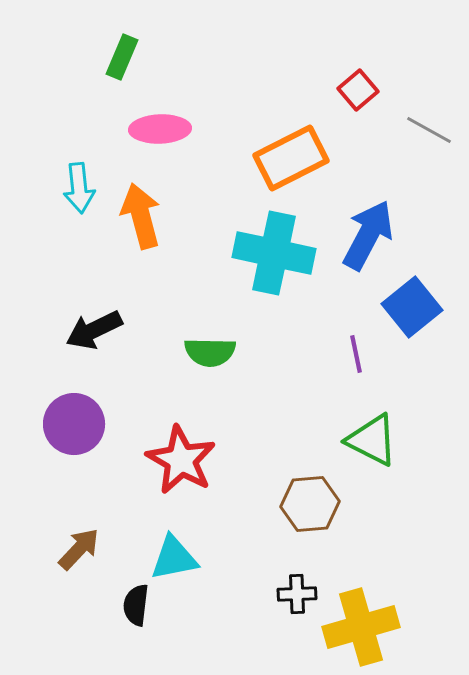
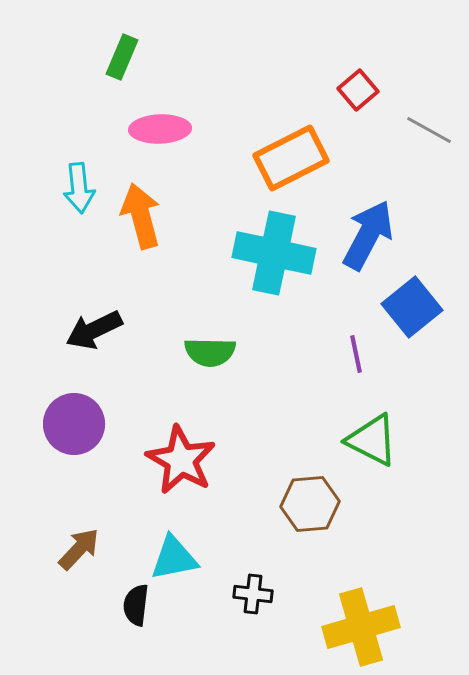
black cross: moved 44 px left; rotated 9 degrees clockwise
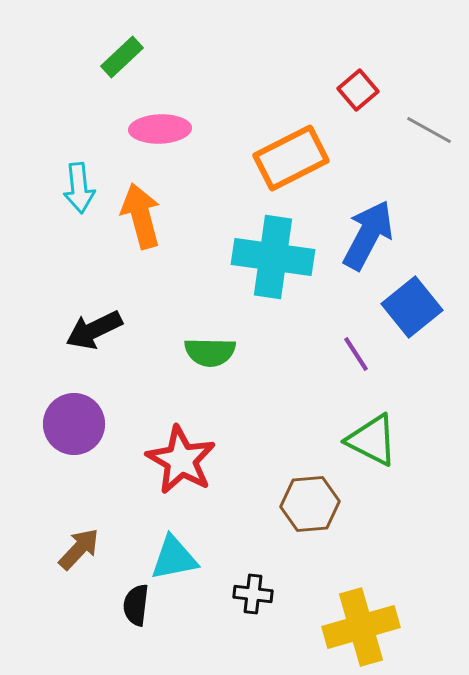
green rectangle: rotated 24 degrees clockwise
cyan cross: moved 1 px left, 4 px down; rotated 4 degrees counterclockwise
purple line: rotated 21 degrees counterclockwise
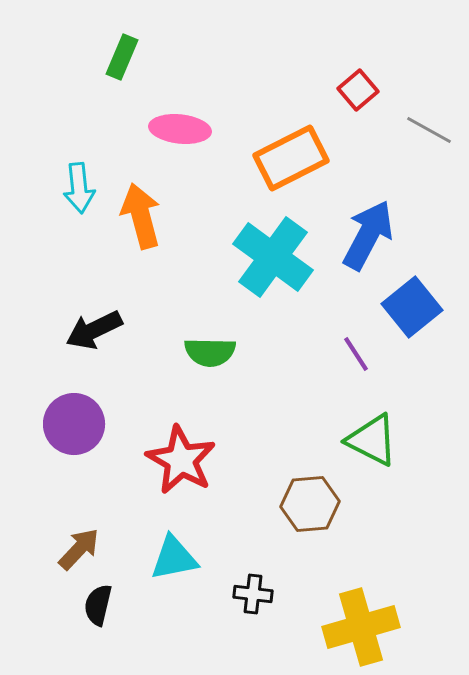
green rectangle: rotated 24 degrees counterclockwise
pink ellipse: moved 20 px right; rotated 8 degrees clockwise
cyan cross: rotated 28 degrees clockwise
black semicircle: moved 38 px left; rotated 6 degrees clockwise
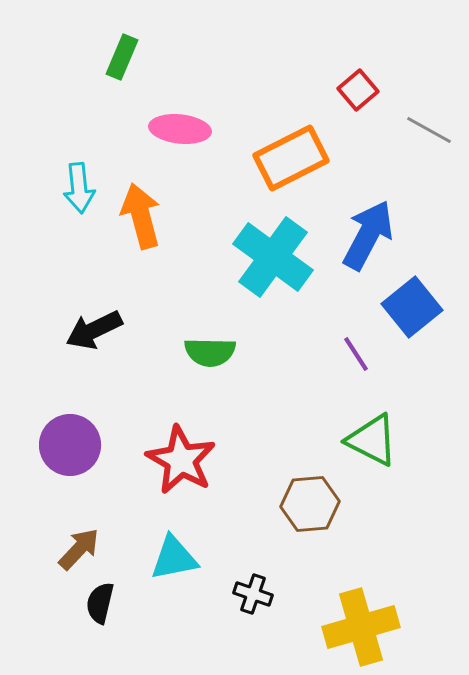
purple circle: moved 4 px left, 21 px down
black cross: rotated 12 degrees clockwise
black semicircle: moved 2 px right, 2 px up
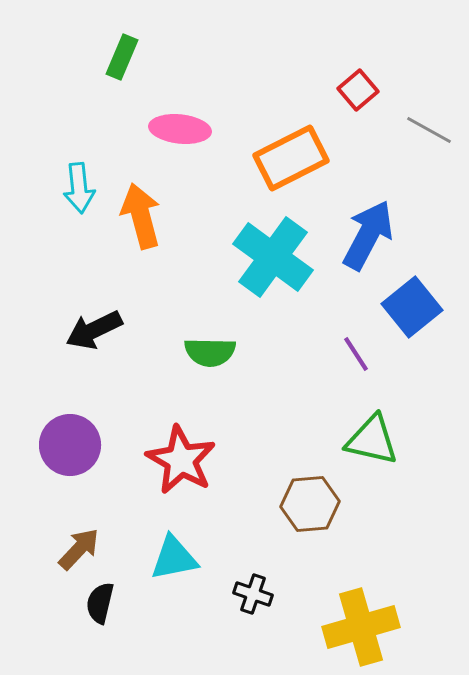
green triangle: rotated 14 degrees counterclockwise
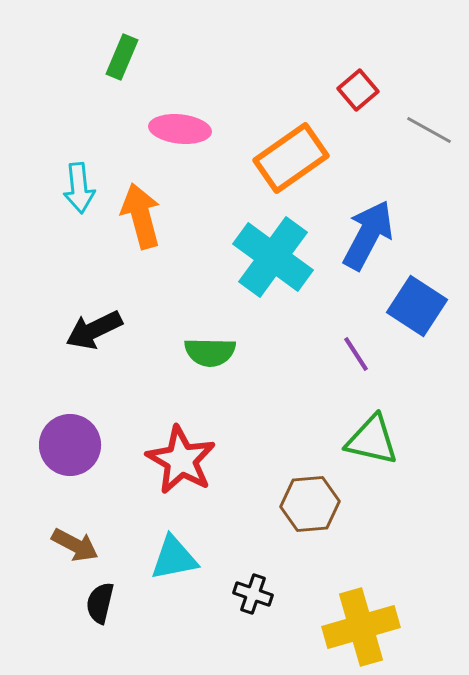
orange rectangle: rotated 8 degrees counterclockwise
blue square: moved 5 px right, 1 px up; rotated 18 degrees counterclockwise
brown arrow: moved 4 px left, 4 px up; rotated 75 degrees clockwise
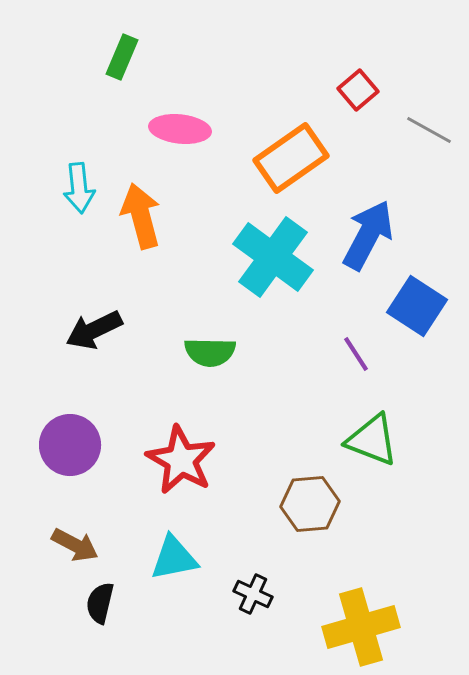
green triangle: rotated 8 degrees clockwise
black cross: rotated 6 degrees clockwise
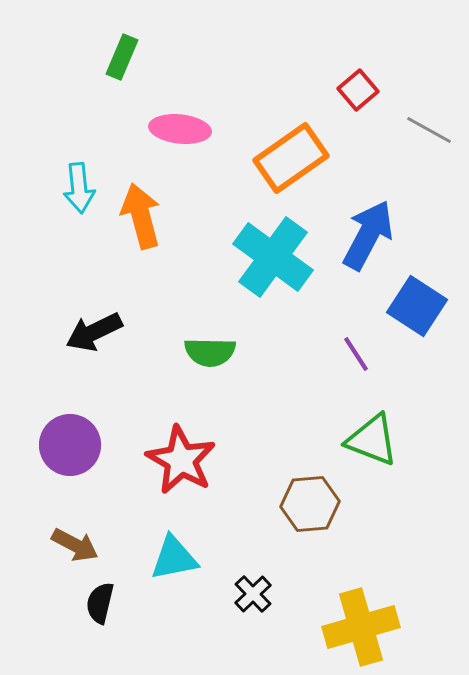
black arrow: moved 2 px down
black cross: rotated 21 degrees clockwise
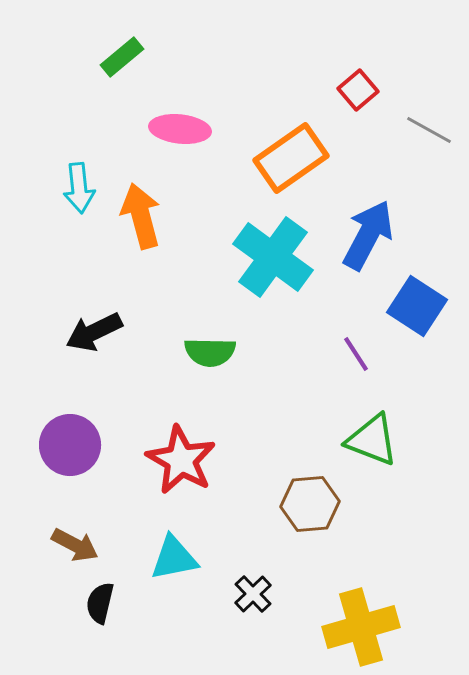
green rectangle: rotated 27 degrees clockwise
